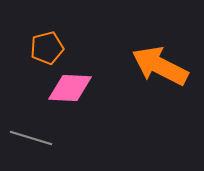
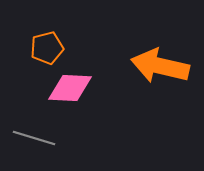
orange arrow: rotated 14 degrees counterclockwise
gray line: moved 3 px right
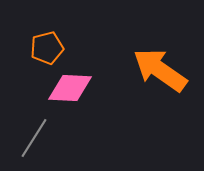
orange arrow: moved 4 px down; rotated 22 degrees clockwise
gray line: rotated 75 degrees counterclockwise
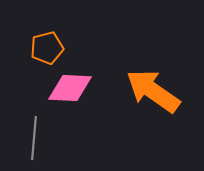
orange arrow: moved 7 px left, 21 px down
gray line: rotated 27 degrees counterclockwise
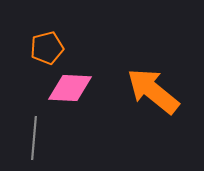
orange arrow: rotated 4 degrees clockwise
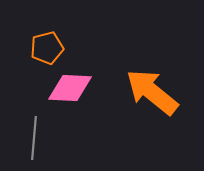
orange arrow: moved 1 px left, 1 px down
